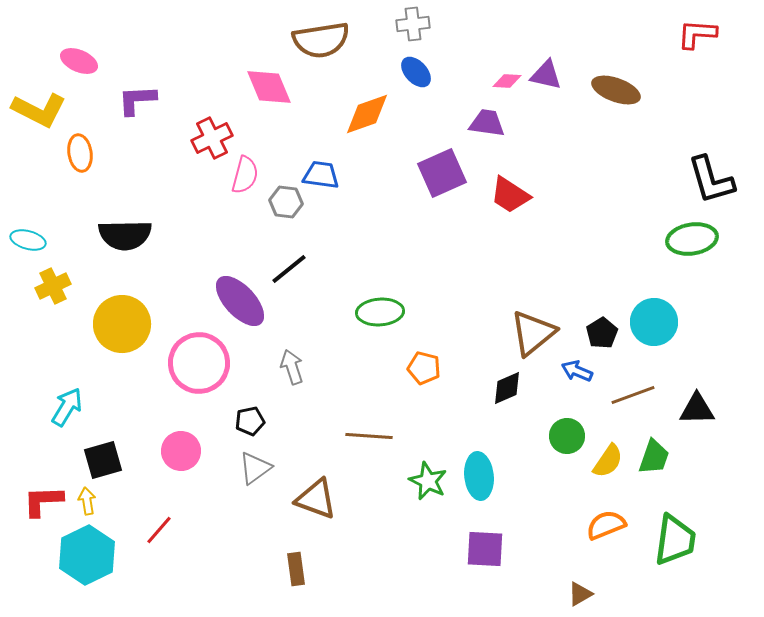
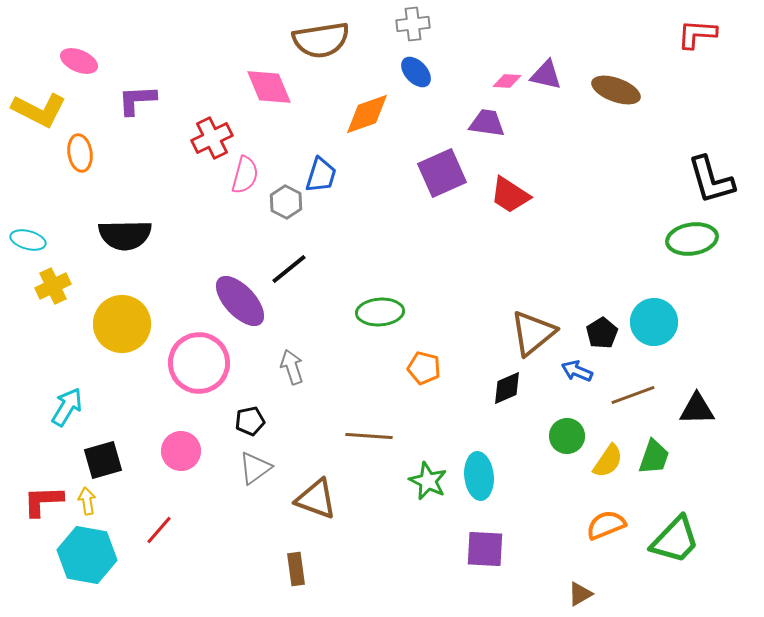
blue trapezoid at (321, 175): rotated 99 degrees clockwise
gray hexagon at (286, 202): rotated 20 degrees clockwise
green trapezoid at (675, 540): rotated 36 degrees clockwise
cyan hexagon at (87, 555): rotated 24 degrees counterclockwise
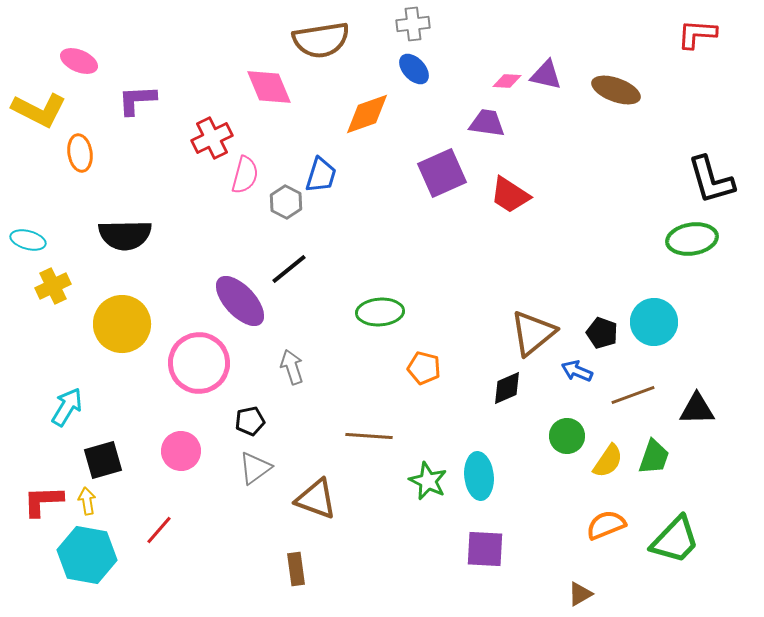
blue ellipse at (416, 72): moved 2 px left, 3 px up
black pentagon at (602, 333): rotated 20 degrees counterclockwise
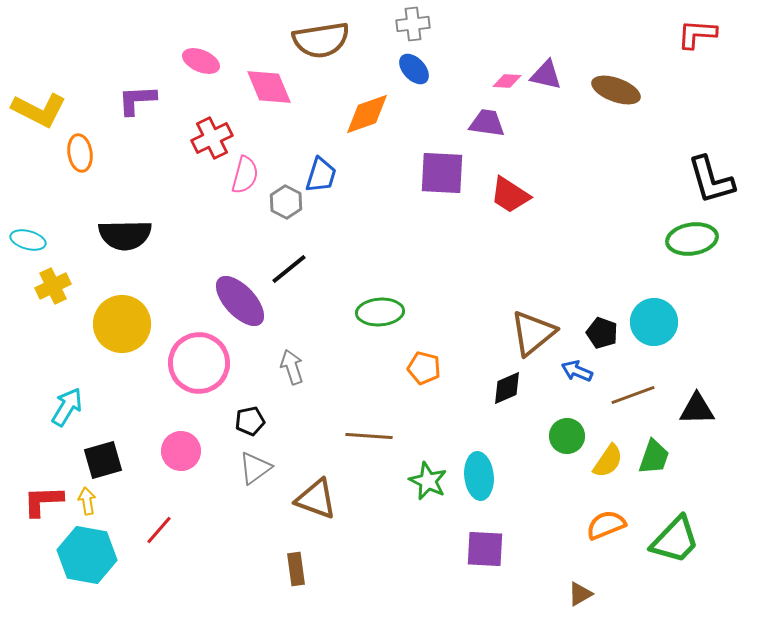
pink ellipse at (79, 61): moved 122 px right
purple square at (442, 173): rotated 27 degrees clockwise
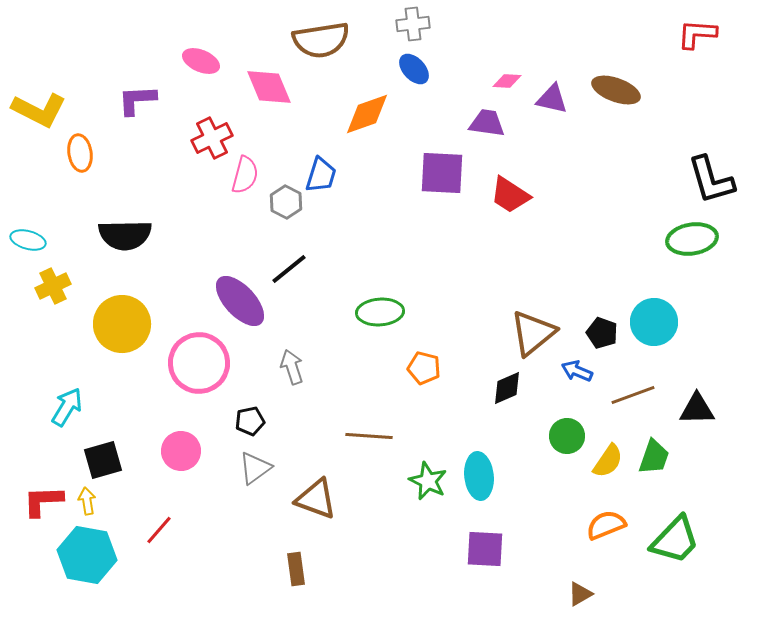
purple triangle at (546, 75): moved 6 px right, 24 px down
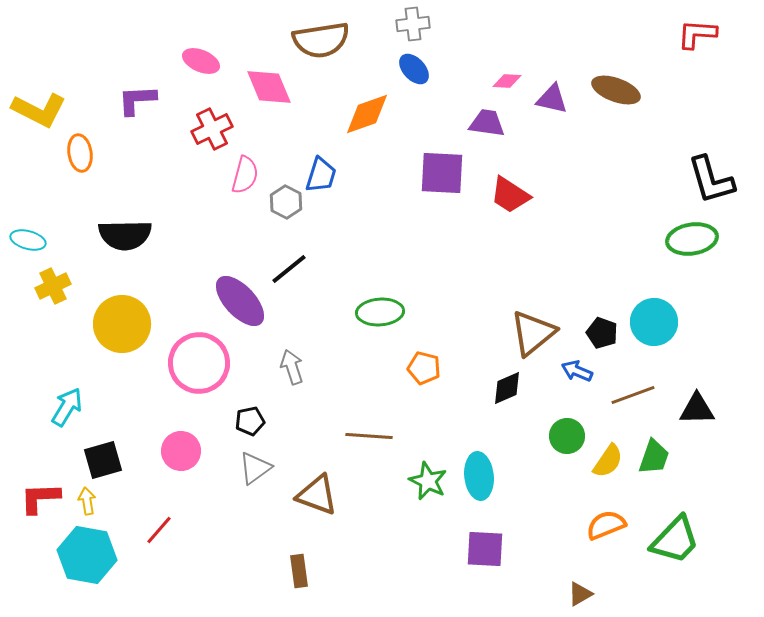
red cross at (212, 138): moved 9 px up
brown triangle at (316, 499): moved 1 px right, 4 px up
red L-shape at (43, 501): moved 3 px left, 3 px up
brown rectangle at (296, 569): moved 3 px right, 2 px down
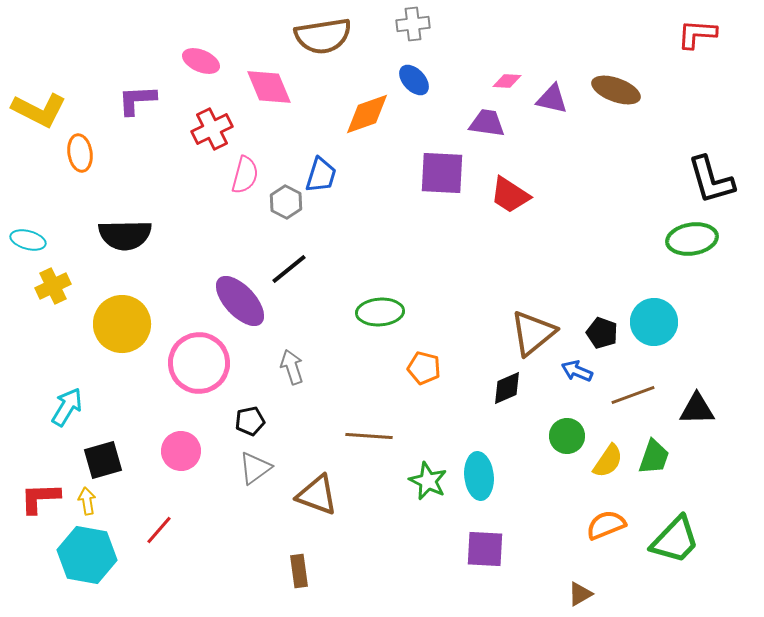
brown semicircle at (321, 40): moved 2 px right, 4 px up
blue ellipse at (414, 69): moved 11 px down
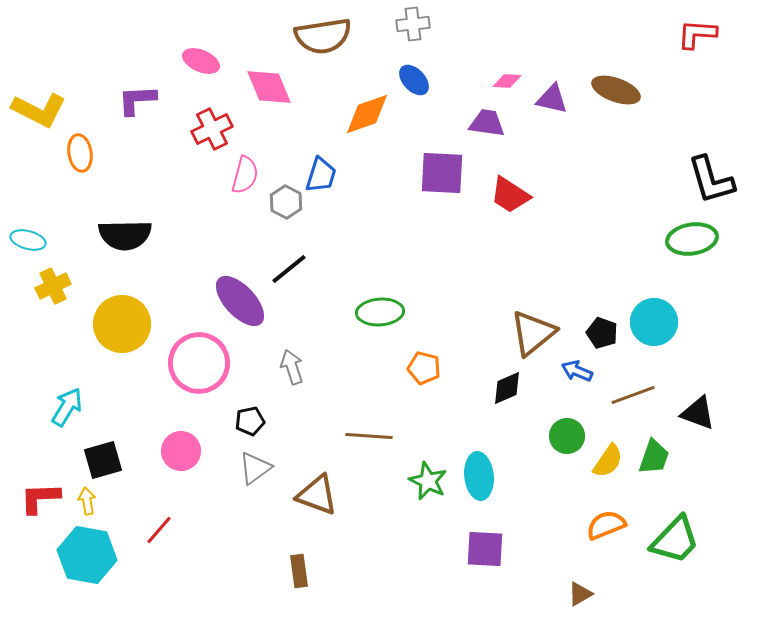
black triangle at (697, 409): moved 1 px right, 4 px down; rotated 21 degrees clockwise
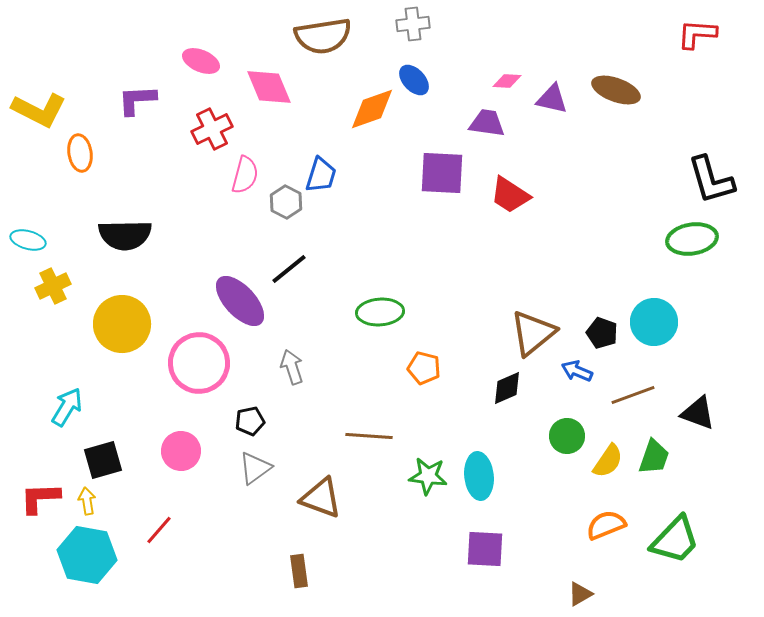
orange diamond at (367, 114): moved 5 px right, 5 px up
green star at (428, 481): moved 5 px up; rotated 18 degrees counterclockwise
brown triangle at (317, 495): moved 4 px right, 3 px down
